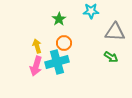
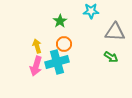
green star: moved 1 px right, 2 px down
orange circle: moved 1 px down
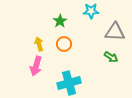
yellow arrow: moved 2 px right, 2 px up
cyan cross: moved 12 px right, 21 px down
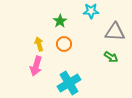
cyan cross: rotated 15 degrees counterclockwise
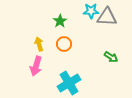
gray triangle: moved 8 px left, 15 px up
